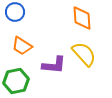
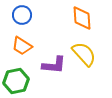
blue circle: moved 7 px right, 3 px down
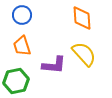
orange trapezoid: rotated 40 degrees clockwise
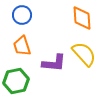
purple L-shape: moved 2 px up
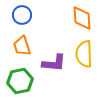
yellow semicircle: rotated 140 degrees counterclockwise
green hexagon: moved 4 px right
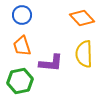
orange diamond: rotated 40 degrees counterclockwise
purple L-shape: moved 3 px left
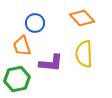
blue circle: moved 13 px right, 8 px down
green hexagon: moved 3 px left, 2 px up
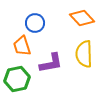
purple L-shape: rotated 15 degrees counterclockwise
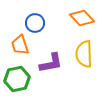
orange trapezoid: moved 2 px left, 1 px up
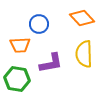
blue circle: moved 4 px right, 1 px down
orange trapezoid: rotated 75 degrees counterclockwise
green hexagon: rotated 20 degrees clockwise
